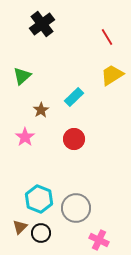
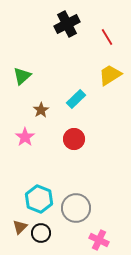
black cross: moved 25 px right; rotated 10 degrees clockwise
yellow trapezoid: moved 2 px left
cyan rectangle: moved 2 px right, 2 px down
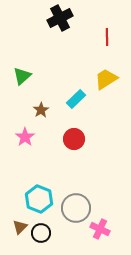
black cross: moved 7 px left, 6 px up
red line: rotated 30 degrees clockwise
yellow trapezoid: moved 4 px left, 4 px down
pink cross: moved 1 px right, 11 px up
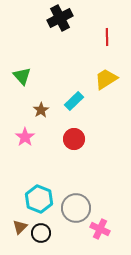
green triangle: rotated 30 degrees counterclockwise
cyan rectangle: moved 2 px left, 2 px down
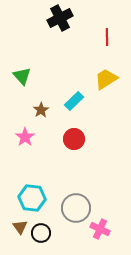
cyan hexagon: moved 7 px left, 1 px up; rotated 16 degrees counterclockwise
brown triangle: rotated 21 degrees counterclockwise
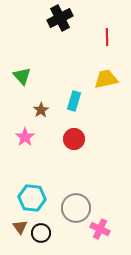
yellow trapezoid: rotated 20 degrees clockwise
cyan rectangle: rotated 30 degrees counterclockwise
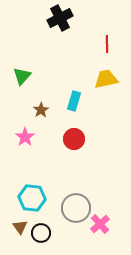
red line: moved 7 px down
green triangle: rotated 24 degrees clockwise
pink cross: moved 5 px up; rotated 24 degrees clockwise
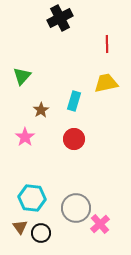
yellow trapezoid: moved 4 px down
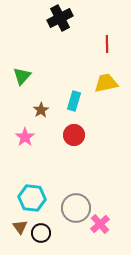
red circle: moved 4 px up
